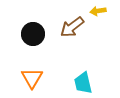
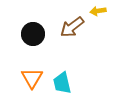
cyan trapezoid: moved 21 px left
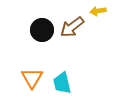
black circle: moved 9 px right, 4 px up
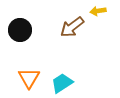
black circle: moved 22 px left
orange triangle: moved 3 px left
cyan trapezoid: rotated 70 degrees clockwise
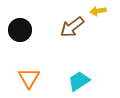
cyan trapezoid: moved 17 px right, 2 px up
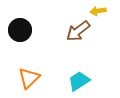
brown arrow: moved 6 px right, 4 px down
orange triangle: rotated 15 degrees clockwise
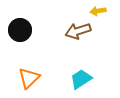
brown arrow: rotated 20 degrees clockwise
cyan trapezoid: moved 2 px right, 2 px up
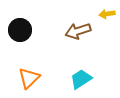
yellow arrow: moved 9 px right, 3 px down
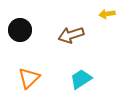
brown arrow: moved 7 px left, 4 px down
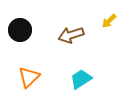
yellow arrow: moved 2 px right, 7 px down; rotated 35 degrees counterclockwise
orange triangle: moved 1 px up
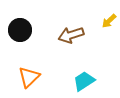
cyan trapezoid: moved 3 px right, 2 px down
